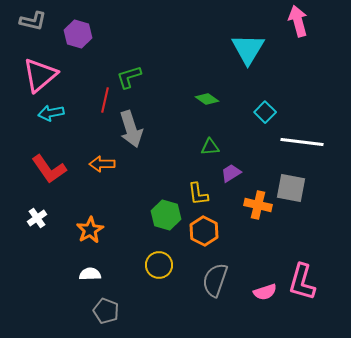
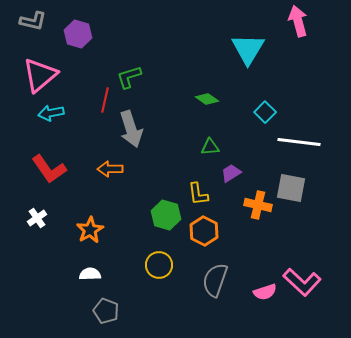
white line: moved 3 px left
orange arrow: moved 8 px right, 5 px down
pink L-shape: rotated 63 degrees counterclockwise
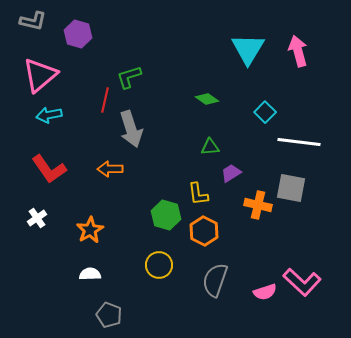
pink arrow: moved 30 px down
cyan arrow: moved 2 px left, 2 px down
gray pentagon: moved 3 px right, 4 px down
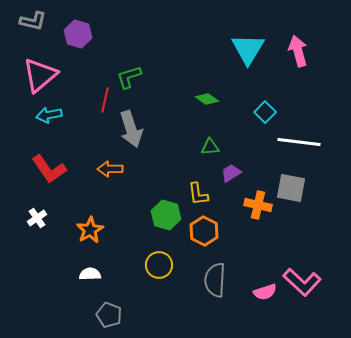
gray semicircle: rotated 16 degrees counterclockwise
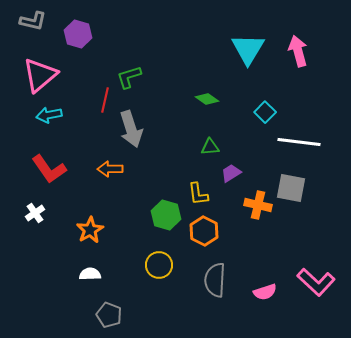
white cross: moved 2 px left, 5 px up
pink L-shape: moved 14 px right
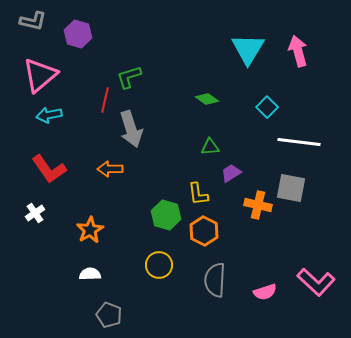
cyan square: moved 2 px right, 5 px up
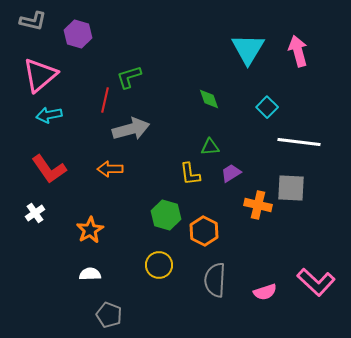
green diamond: moved 2 px right; rotated 35 degrees clockwise
gray arrow: rotated 87 degrees counterclockwise
gray square: rotated 8 degrees counterclockwise
yellow L-shape: moved 8 px left, 20 px up
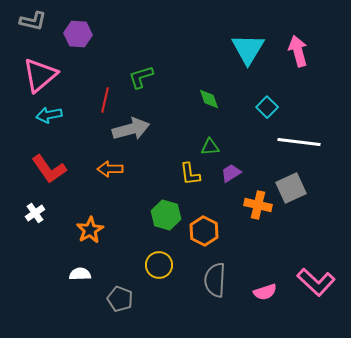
purple hexagon: rotated 12 degrees counterclockwise
green L-shape: moved 12 px right
gray square: rotated 28 degrees counterclockwise
white semicircle: moved 10 px left
gray pentagon: moved 11 px right, 16 px up
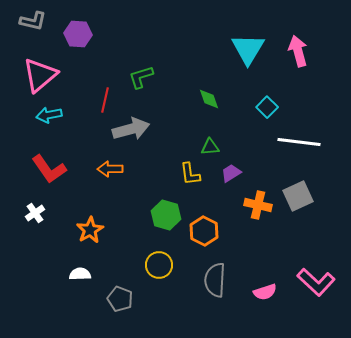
gray square: moved 7 px right, 8 px down
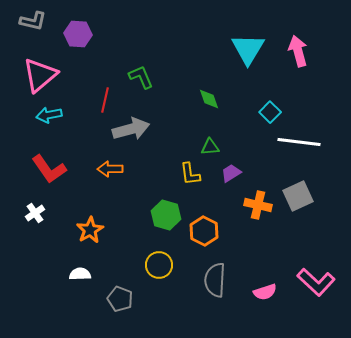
green L-shape: rotated 84 degrees clockwise
cyan square: moved 3 px right, 5 px down
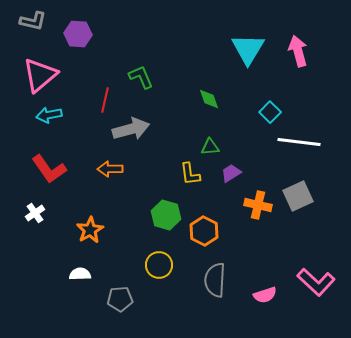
pink semicircle: moved 3 px down
gray pentagon: rotated 25 degrees counterclockwise
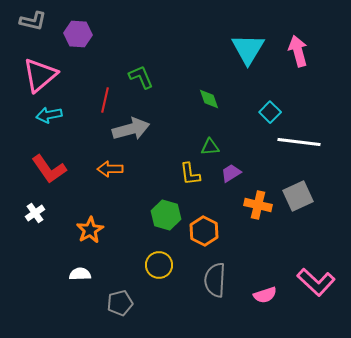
gray pentagon: moved 4 px down; rotated 10 degrees counterclockwise
